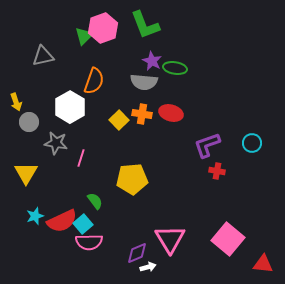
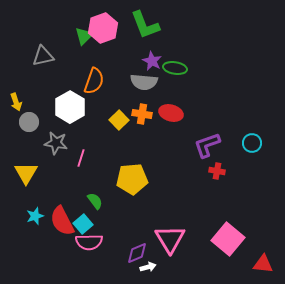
red semicircle: rotated 88 degrees clockwise
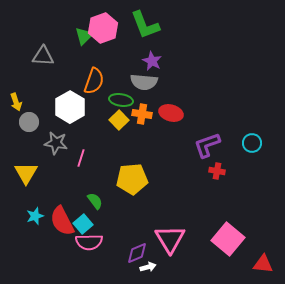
gray triangle: rotated 15 degrees clockwise
green ellipse: moved 54 px left, 32 px down
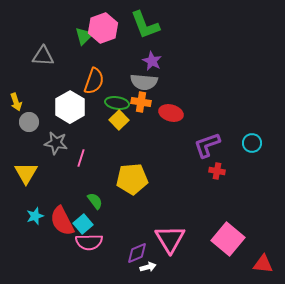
green ellipse: moved 4 px left, 3 px down
orange cross: moved 1 px left, 12 px up
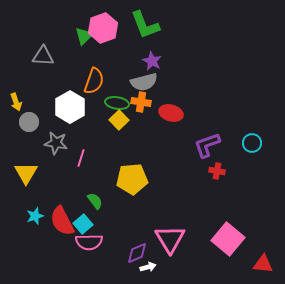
gray semicircle: rotated 20 degrees counterclockwise
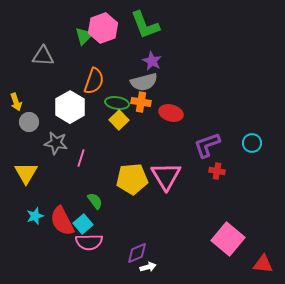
pink triangle: moved 4 px left, 63 px up
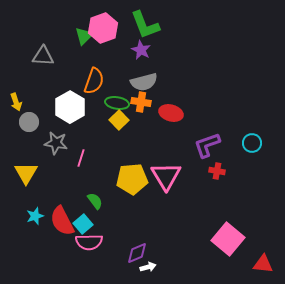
purple star: moved 11 px left, 11 px up
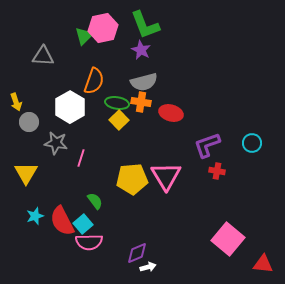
pink hexagon: rotated 8 degrees clockwise
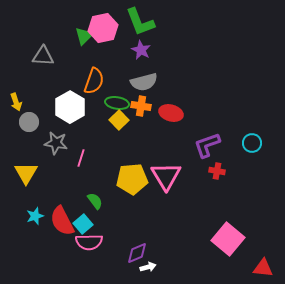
green L-shape: moved 5 px left, 3 px up
orange cross: moved 4 px down
red triangle: moved 4 px down
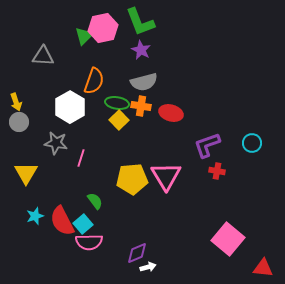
gray circle: moved 10 px left
